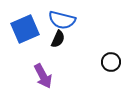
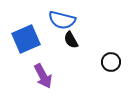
blue square: moved 1 px right, 10 px down
black semicircle: moved 13 px right, 1 px down; rotated 126 degrees clockwise
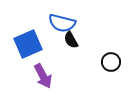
blue semicircle: moved 3 px down
blue square: moved 2 px right, 5 px down
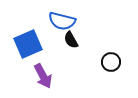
blue semicircle: moved 2 px up
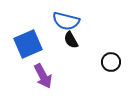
blue semicircle: moved 4 px right
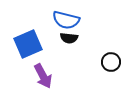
blue semicircle: moved 1 px up
black semicircle: moved 2 px left, 2 px up; rotated 54 degrees counterclockwise
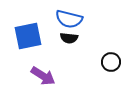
blue semicircle: moved 3 px right, 1 px up
blue square: moved 8 px up; rotated 12 degrees clockwise
purple arrow: rotated 30 degrees counterclockwise
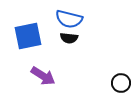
black circle: moved 10 px right, 21 px down
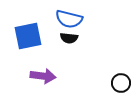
purple arrow: rotated 25 degrees counterclockwise
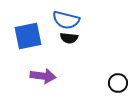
blue semicircle: moved 3 px left, 1 px down
black circle: moved 3 px left
